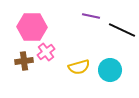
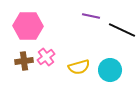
pink hexagon: moved 4 px left, 1 px up
pink cross: moved 5 px down
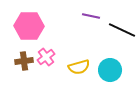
pink hexagon: moved 1 px right
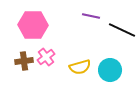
pink hexagon: moved 4 px right, 1 px up
yellow semicircle: moved 1 px right
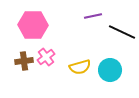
purple line: moved 2 px right; rotated 24 degrees counterclockwise
black line: moved 2 px down
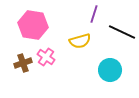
purple line: moved 1 px right, 2 px up; rotated 60 degrees counterclockwise
pink hexagon: rotated 8 degrees clockwise
pink cross: rotated 18 degrees counterclockwise
brown cross: moved 1 px left, 2 px down; rotated 12 degrees counterclockwise
yellow semicircle: moved 26 px up
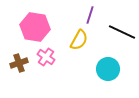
purple line: moved 4 px left, 1 px down
pink hexagon: moved 2 px right, 2 px down
yellow semicircle: moved 1 px left, 1 px up; rotated 45 degrees counterclockwise
brown cross: moved 4 px left
cyan circle: moved 2 px left, 1 px up
